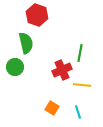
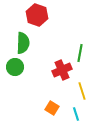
green semicircle: moved 3 px left; rotated 15 degrees clockwise
yellow line: moved 6 px down; rotated 66 degrees clockwise
cyan line: moved 2 px left, 2 px down
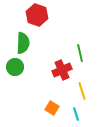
green line: rotated 24 degrees counterclockwise
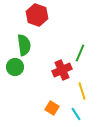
green semicircle: moved 1 px right, 2 px down; rotated 10 degrees counterclockwise
green line: rotated 36 degrees clockwise
cyan line: rotated 16 degrees counterclockwise
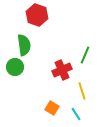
green line: moved 5 px right, 2 px down
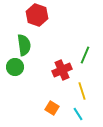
cyan line: moved 2 px right
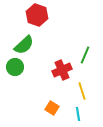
green semicircle: rotated 55 degrees clockwise
cyan line: rotated 24 degrees clockwise
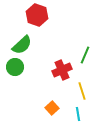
green semicircle: moved 2 px left
orange square: rotated 16 degrees clockwise
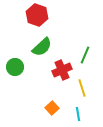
green semicircle: moved 20 px right, 2 px down
yellow line: moved 3 px up
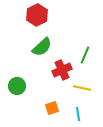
red hexagon: rotated 15 degrees clockwise
green circle: moved 2 px right, 19 px down
yellow line: rotated 60 degrees counterclockwise
orange square: rotated 24 degrees clockwise
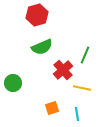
red hexagon: rotated 10 degrees clockwise
green semicircle: rotated 20 degrees clockwise
red cross: moved 1 px right; rotated 18 degrees counterclockwise
green circle: moved 4 px left, 3 px up
cyan line: moved 1 px left
